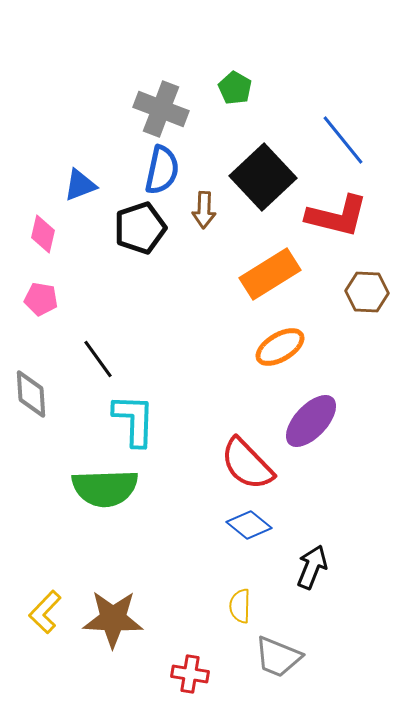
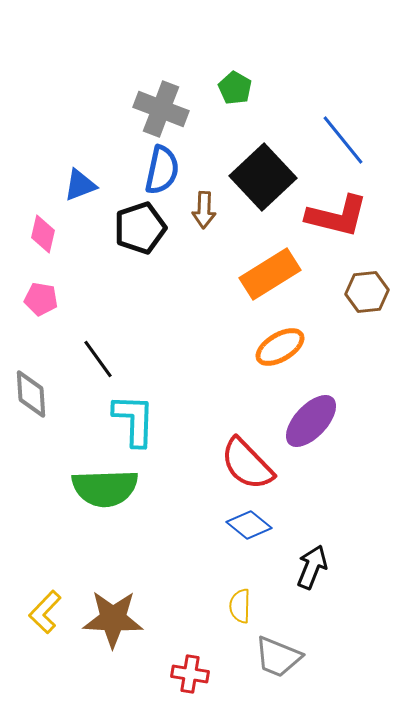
brown hexagon: rotated 9 degrees counterclockwise
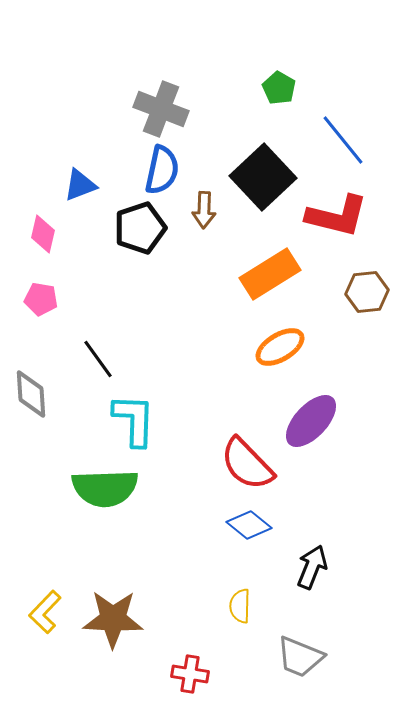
green pentagon: moved 44 px right
gray trapezoid: moved 22 px right
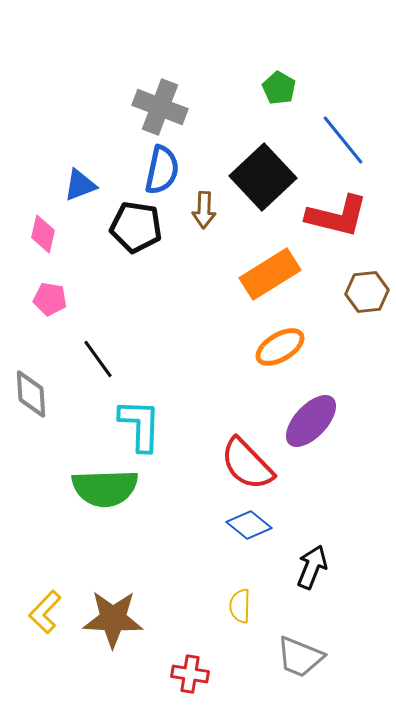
gray cross: moved 1 px left, 2 px up
black pentagon: moved 4 px left, 1 px up; rotated 27 degrees clockwise
pink pentagon: moved 9 px right
cyan L-shape: moved 6 px right, 5 px down
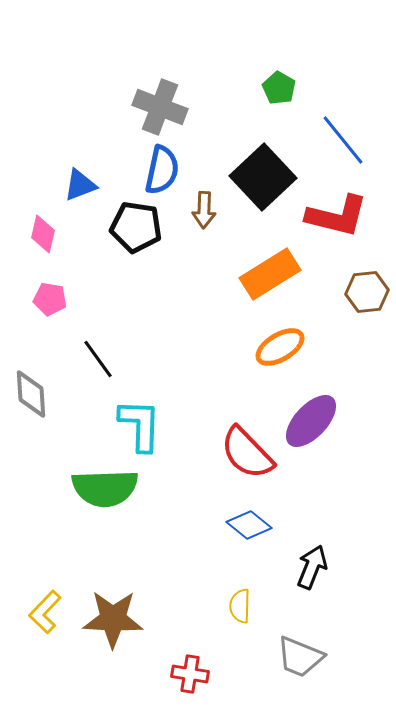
red semicircle: moved 11 px up
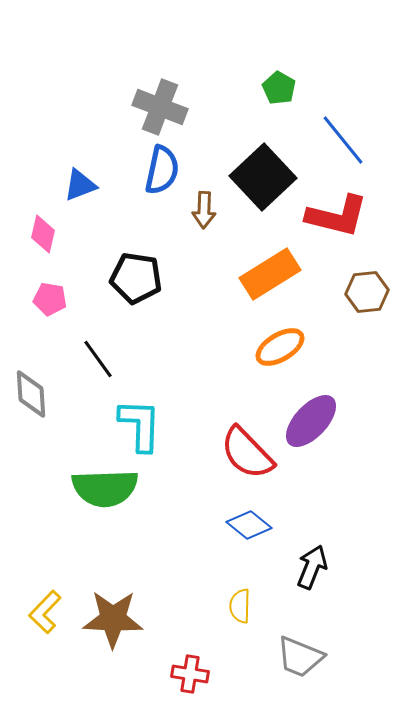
black pentagon: moved 51 px down
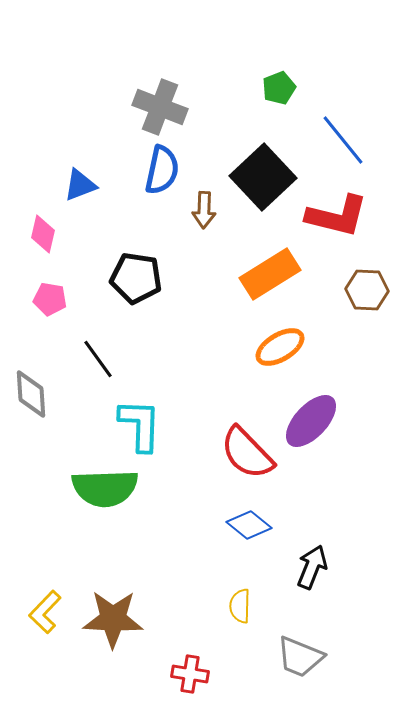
green pentagon: rotated 20 degrees clockwise
brown hexagon: moved 2 px up; rotated 9 degrees clockwise
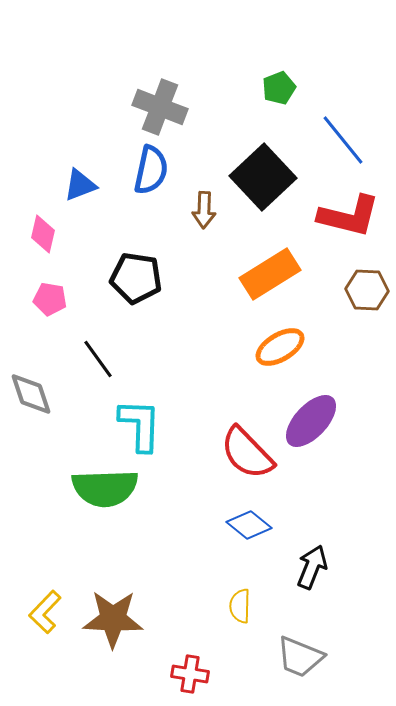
blue semicircle: moved 11 px left
red L-shape: moved 12 px right
gray diamond: rotated 15 degrees counterclockwise
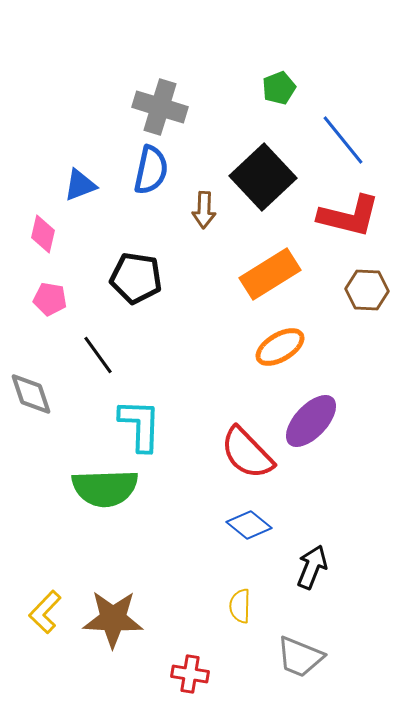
gray cross: rotated 4 degrees counterclockwise
black line: moved 4 px up
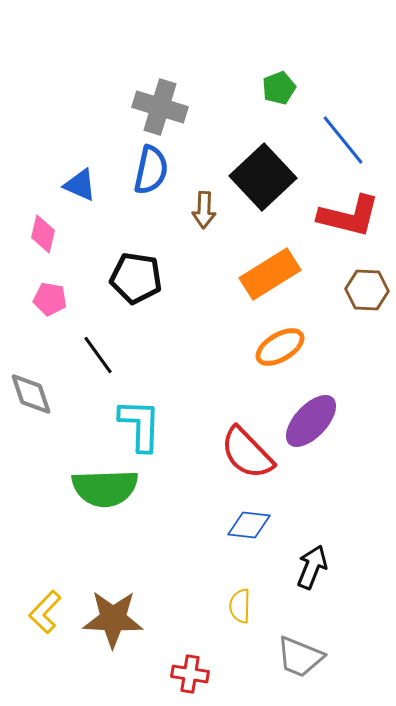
blue triangle: rotated 45 degrees clockwise
blue diamond: rotated 33 degrees counterclockwise
